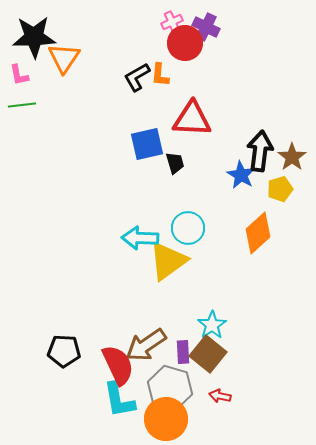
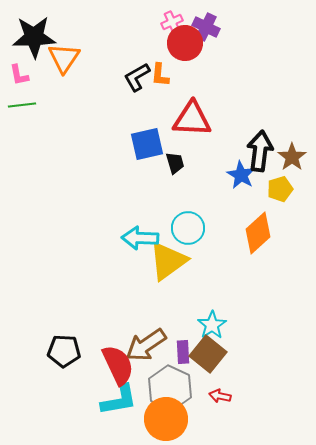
gray hexagon: rotated 9 degrees clockwise
cyan L-shape: rotated 90 degrees counterclockwise
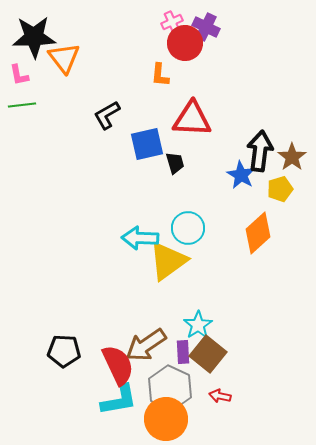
orange triangle: rotated 12 degrees counterclockwise
black L-shape: moved 30 px left, 38 px down
cyan star: moved 14 px left
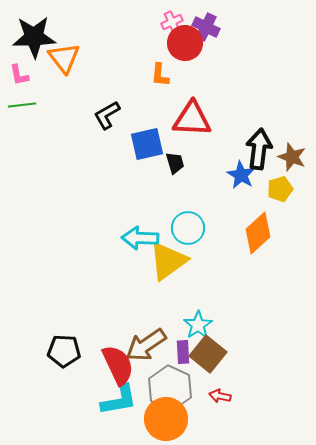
black arrow: moved 1 px left, 2 px up
brown star: rotated 16 degrees counterclockwise
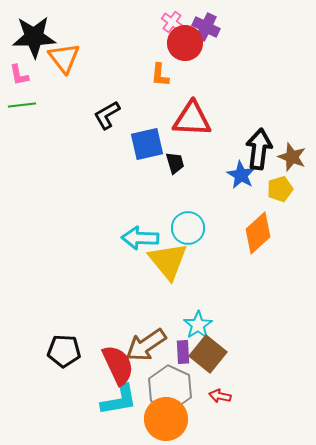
pink cross: rotated 30 degrees counterclockwise
yellow triangle: rotated 33 degrees counterclockwise
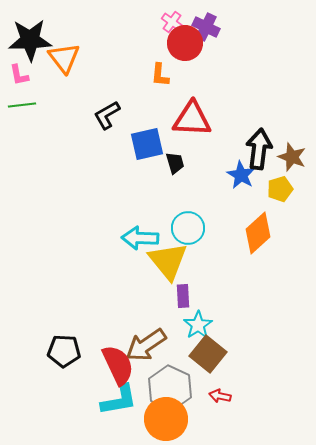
black star: moved 4 px left, 3 px down
purple rectangle: moved 56 px up
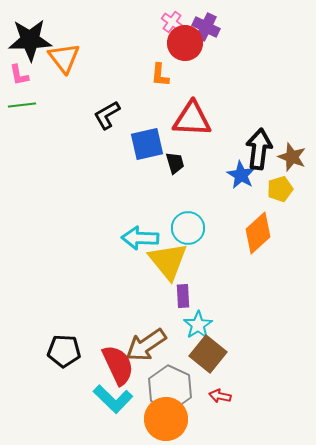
cyan L-shape: moved 6 px left, 1 px up; rotated 54 degrees clockwise
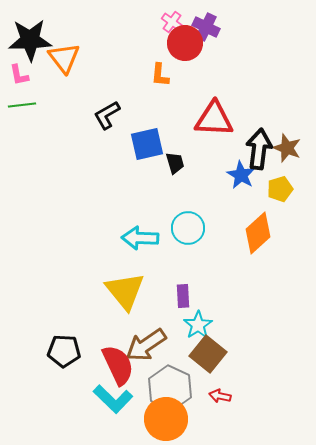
red triangle: moved 22 px right
brown star: moved 5 px left, 9 px up
yellow triangle: moved 43 px left, 30 px down
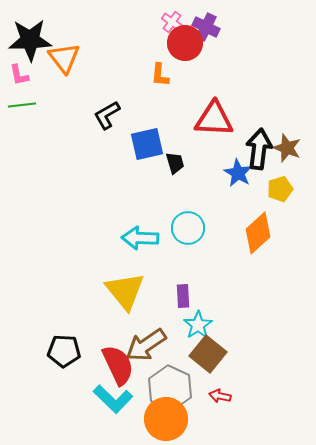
blue star: moved 3 px left, 2 px up
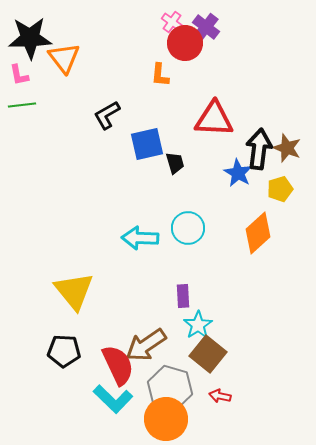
purple cross: rotated 12 degrees clockwise
black star: moved 2 px up
yellow triangle: moved 51 px left
gray hexagon: rotated 9 degrees counterclockwise
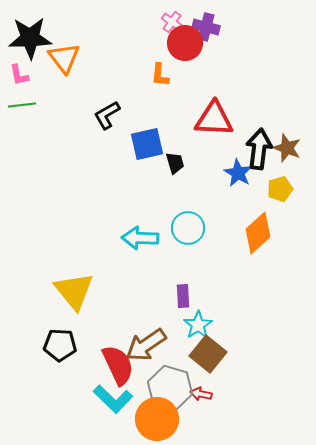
purple cross: rotated 24 degrees counterclockwise
black pentagon: moved 4 px left, 6 px up
red arrow: moved 19 px left, 2 px up
orange circle: moved 9 px left
